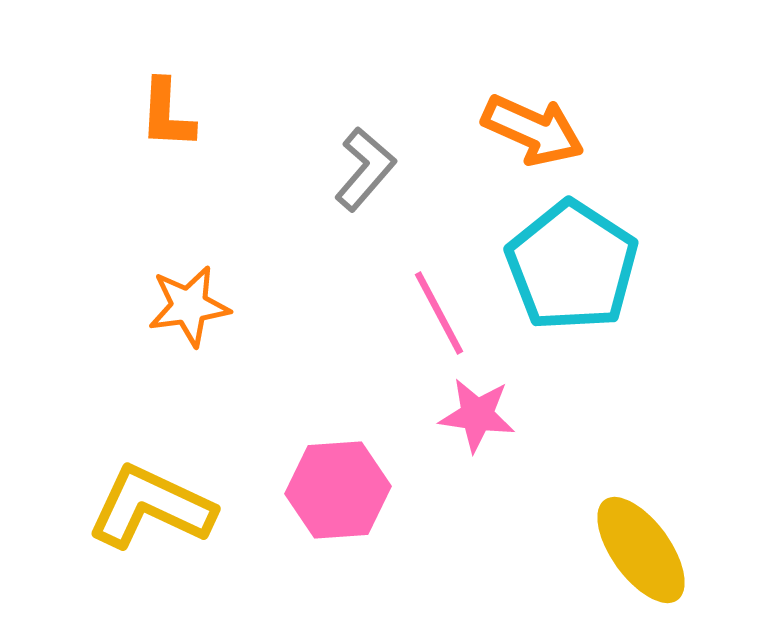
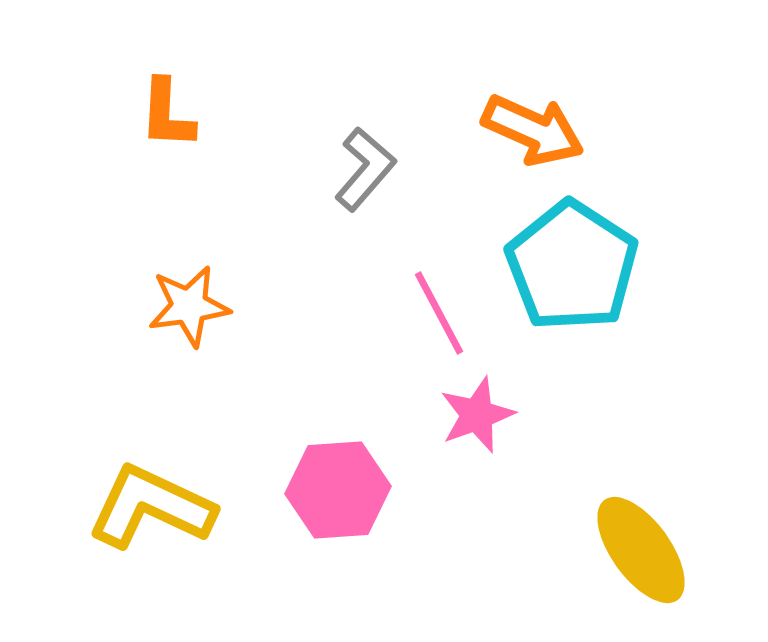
pink star: rotated 28 degrees counterclockwise
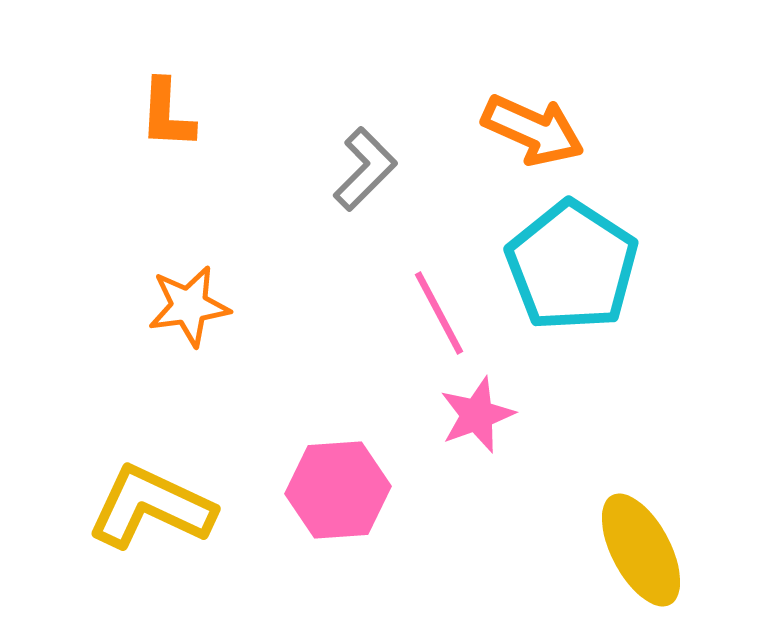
gray L-shape: rotated 4 degrees clockwise
yellow ellipse: rotated 8 degrees clockwise
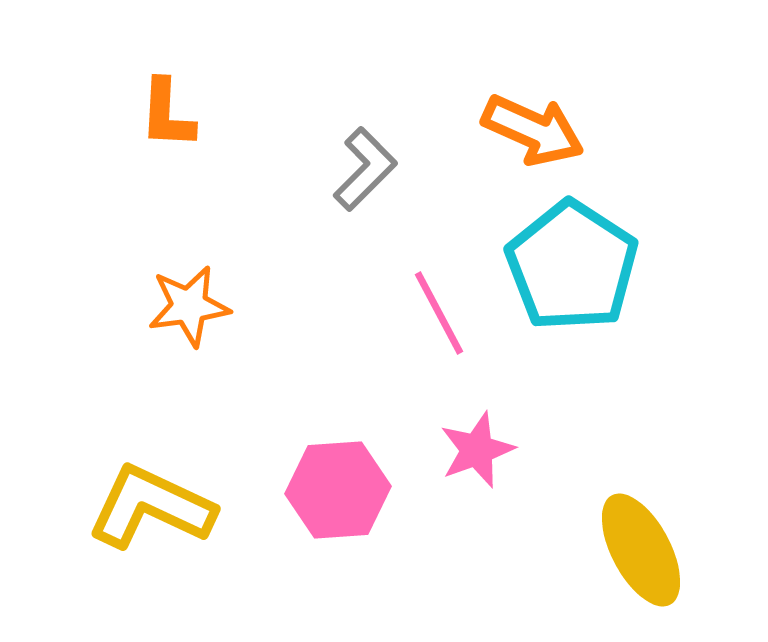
pink star: moved 35 px down
